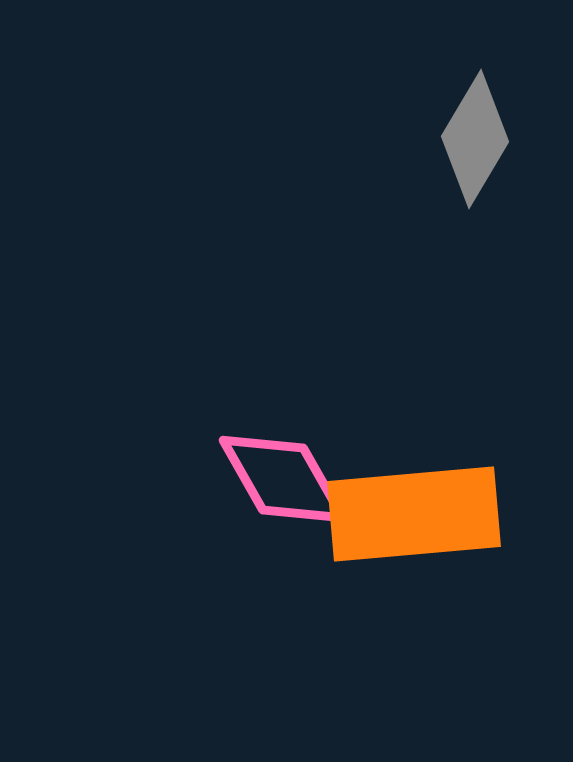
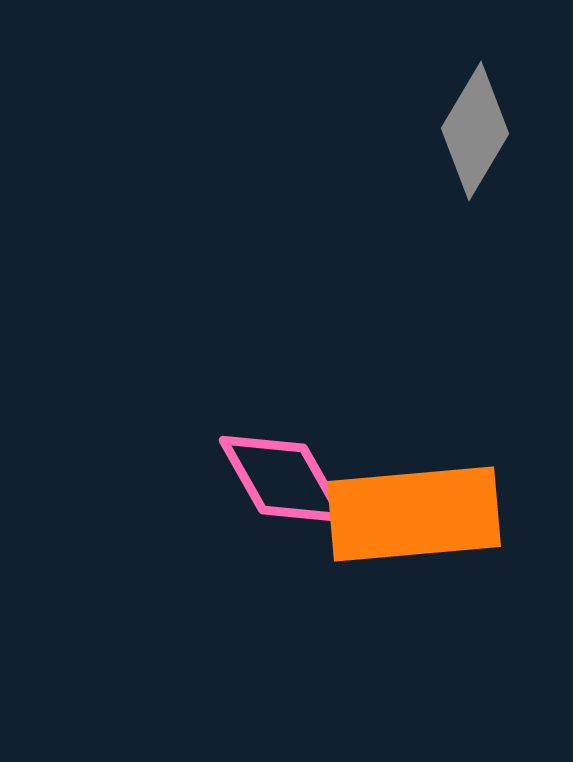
gray diamond: moved 8 px up
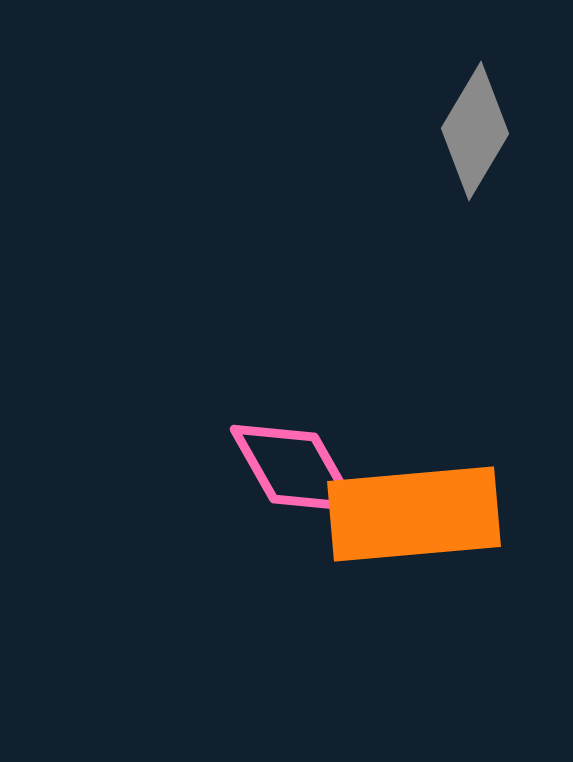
pink diamond: moved 11 px right, 11 px up
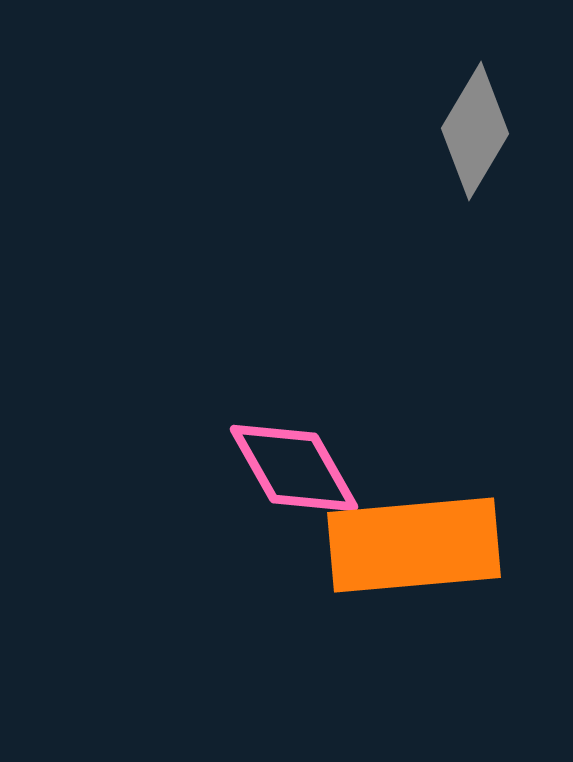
orange rectangle: moved 31 px down
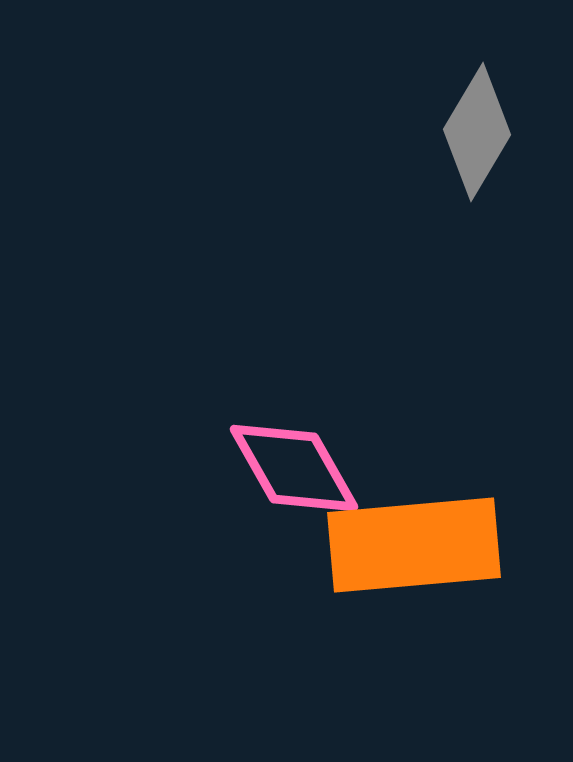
gray diamond: moved 2 px right, 1 px down
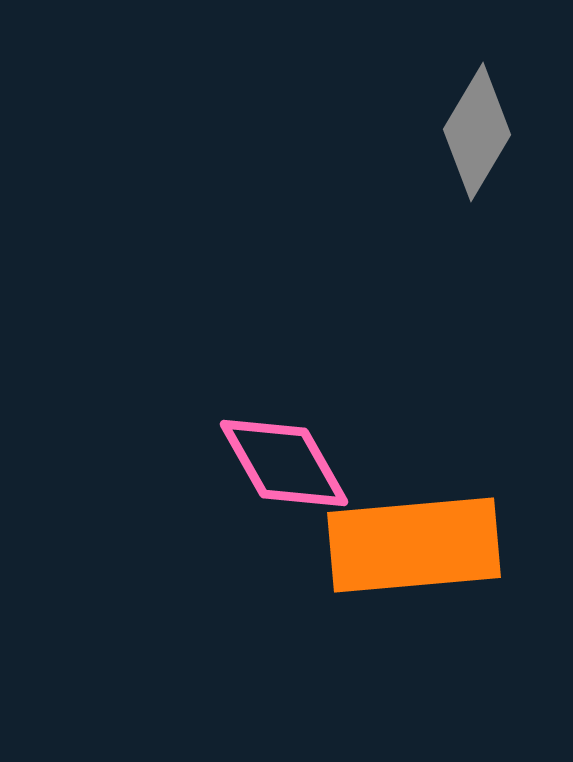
pink diamond: moved 10 px left, 5 px up
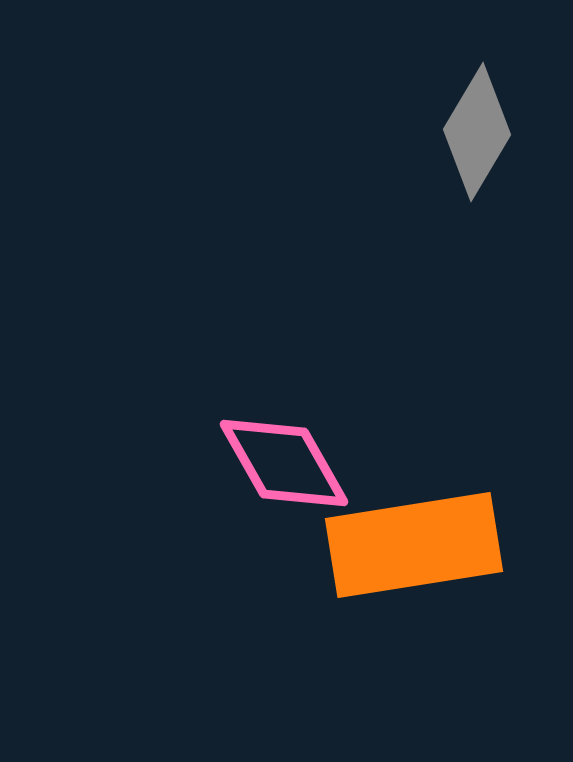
orange rectangle: rotated 4 degrees counterclockwise
